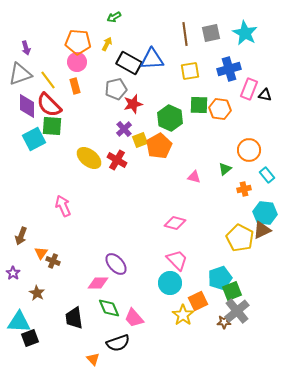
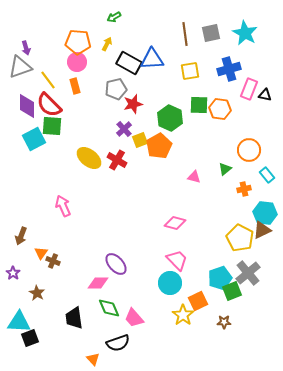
gray triangle at (20, 74): moved 7 px up
gray cross at (237, 311): moved 11 px right, 38 px up
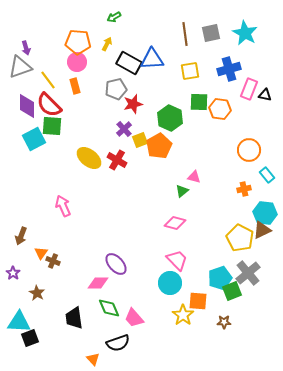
green square at (199, 105): moved 3 px up
green triangle at (225, 169): moved 43 px left, 22 px down
orange square at (198, 301): rotated 30 degrees clockwise
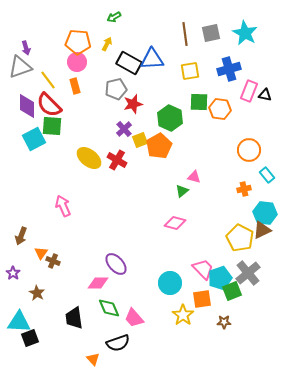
pink rectangle at (249, 89): moved 2 px down
pink trapezoid at (177, 260): moved 26 px right, 9 px down
orange square at (198, 301): moved 4 px right, 2 px up; rotated 12 degrees counterclockwise
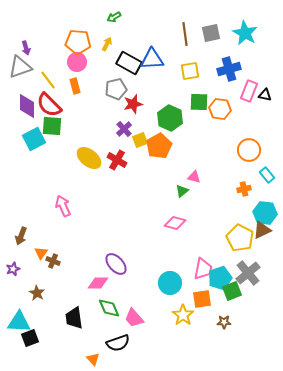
pink trapezoid at (203, 269): rotated 55 degrees clockwise
purple star at (13, 273): moved 4 px up; rotated 16 degrees clockwise
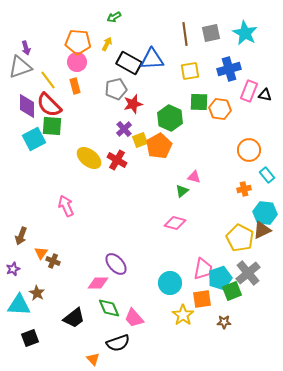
pink arrow at (63, 206): moved 3 px right
black trapezoid at (74, 318): rotated 120 degrees counterclockwise
cyan triangle at (19, 322): moved 17 px up
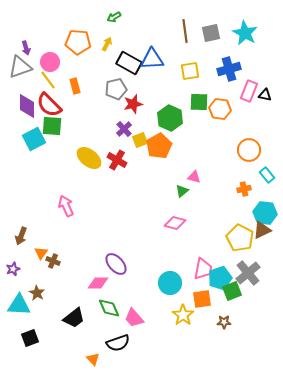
brown line at (185, 34): moved 3 px up
pink circle at (77, 62): moved 27 px left
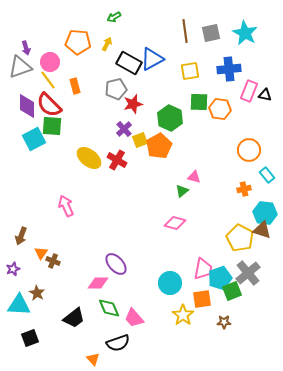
blue triangle at (152, 59): rotated 25 degrees counterclockwise
blue cross at (229, 69): rotated 10 degrees clockwise
brown triangle at (262, 230): rotated 42 degrees clockwise
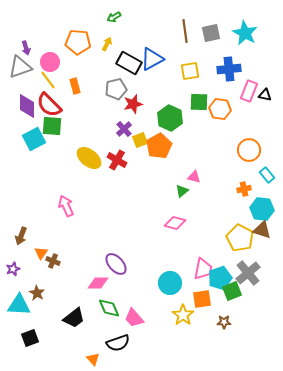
cyan hexagon at (265, 213): moved 3 px left, 4 px up
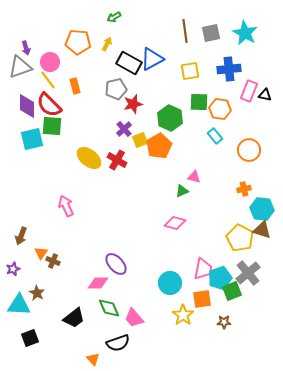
cyan square at (34, 139): moved 2 px left; rotated 15 degrees clockwise
cyan rectangle at (267, 175): moved 52 px left, 39 px up
green triangle at (182, 191): rotated 16 degrees clockwise
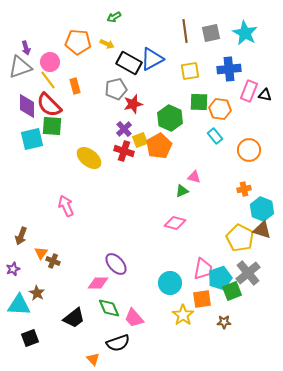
yellow arrow at (107, 44): rotated 88 degrees clockwise
red cross at (117, 160): moved 7 px right, 9 px up; rotated 12 degrees counterclockwise
cyan hexagon at (262, 209): rotated 15 degrees clockwise
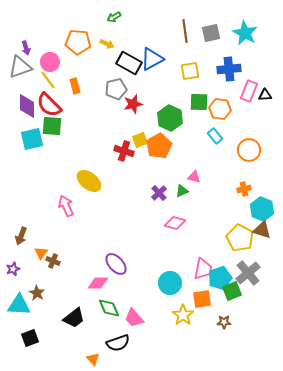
black triangle at (265, 95): rotated 16 degrees counterclockwise
purple cross at (124, 129): moved 35 px right, 64 px down
yellow ellipse at (89, 158): moved 23 px down
